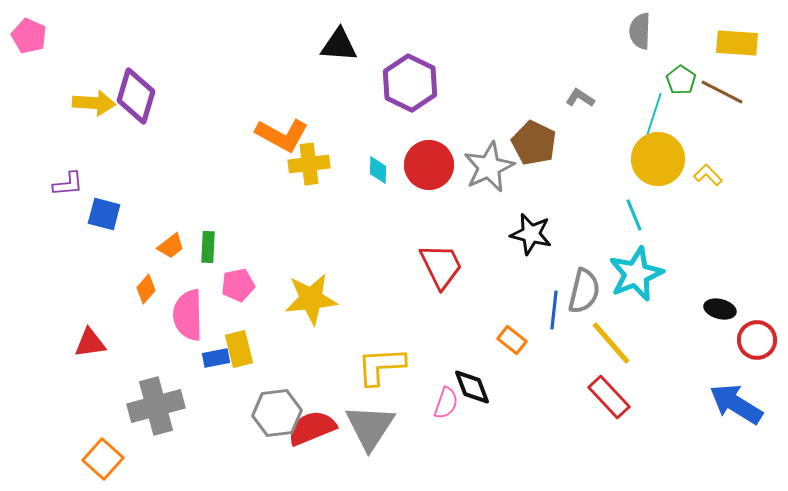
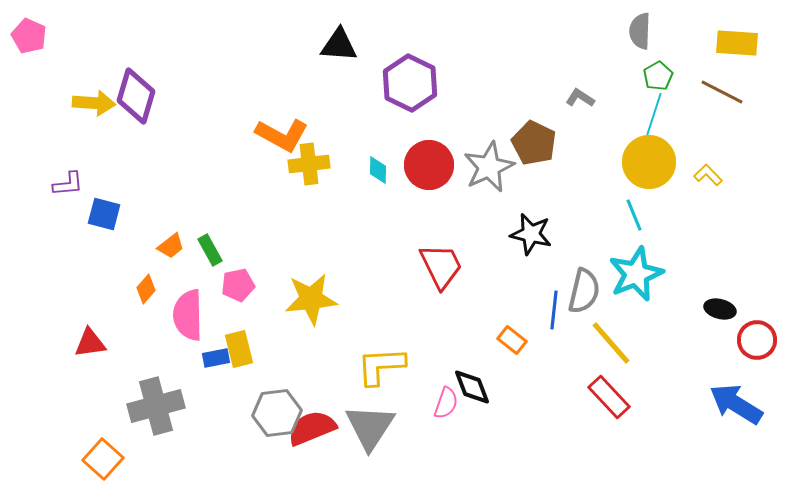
green pentagon at (681, 80): moved 23 px left, 4 px up; rotated 8 degrees clockwise
yellow circle at (658, 159): moved 9 px left, 3 px down
green rectangle at (208, 247): moved 2 px right, 3 px down; rotated 32 degrees counterclockwise
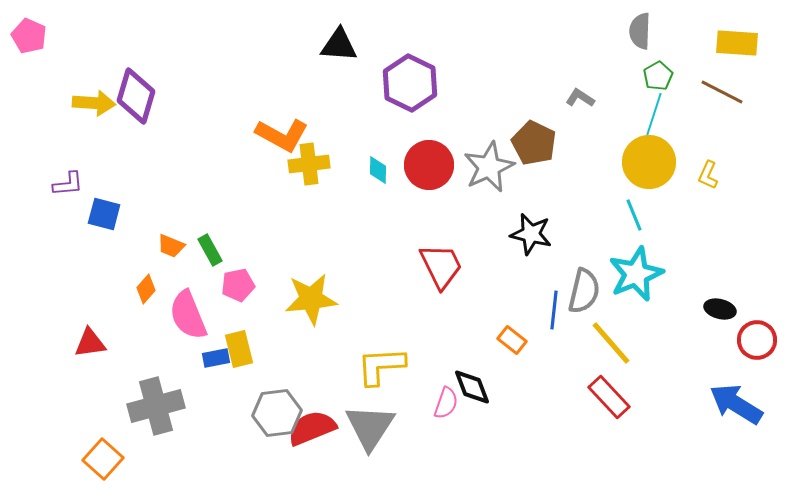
yellow L-shape at (708, 175): rotated 112 degrees counterclockwise
orange trapezoid at (171, 246): rotated 60 degrees clockwise
pink semicircle at (188, 315): rotated 21 degrees counterclockwise
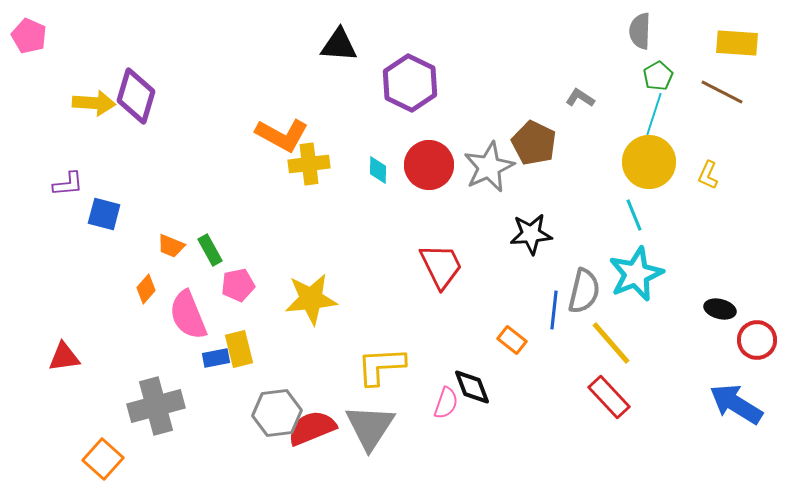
black star at (531, 234): rotated 18 degrees counterclockwise
red triangle at (90, 343): moved 26 px left, 14 px down
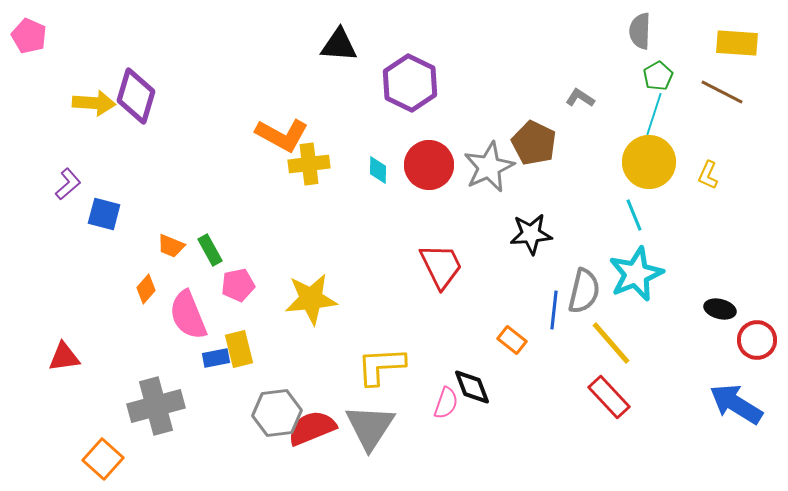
purple L-shape at (68, 184): rotated 36 degrees counterclockwise
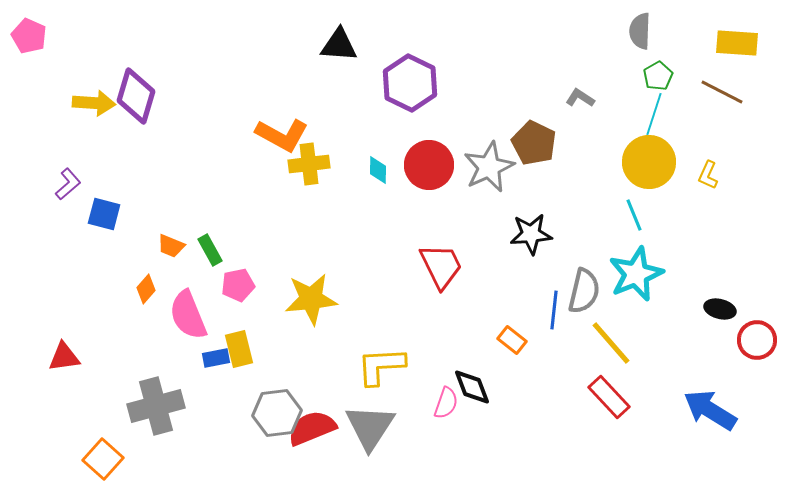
blue arrow at (736, 404): moved 26 px left, 6 px down
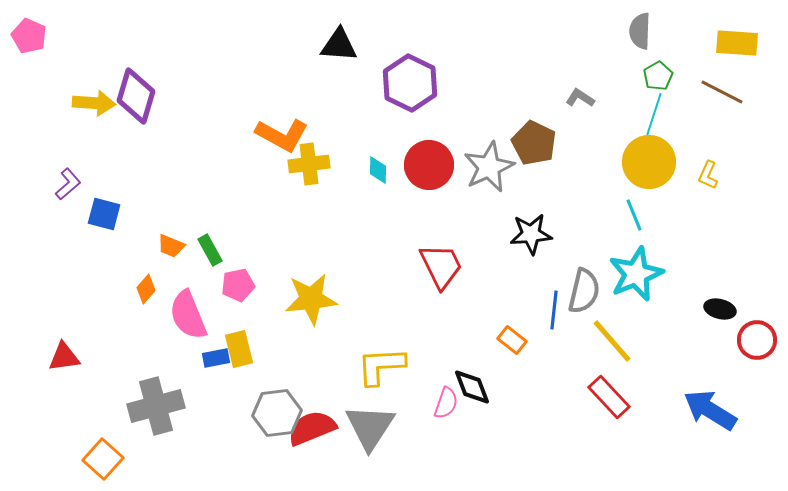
yellow line at (611, 343): moved 1 px right, 2 px up
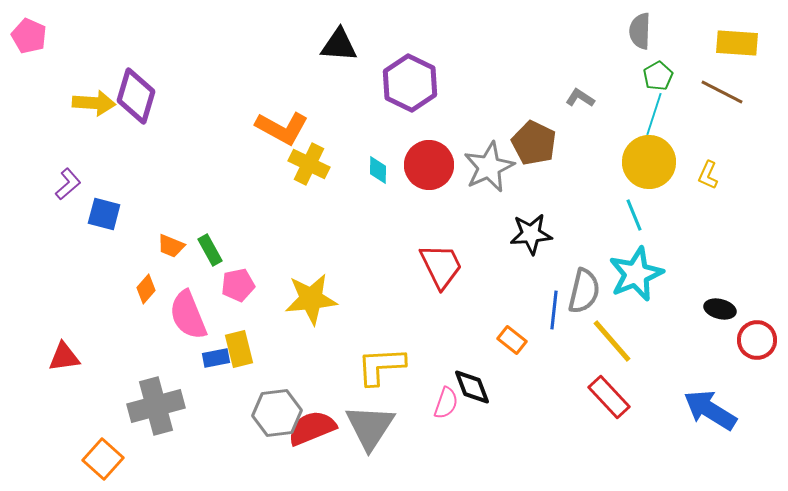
orange L-shape at (282, 135): moved 7 px up
yellow cross at (309, 164): rotated 33 degrees clockwise
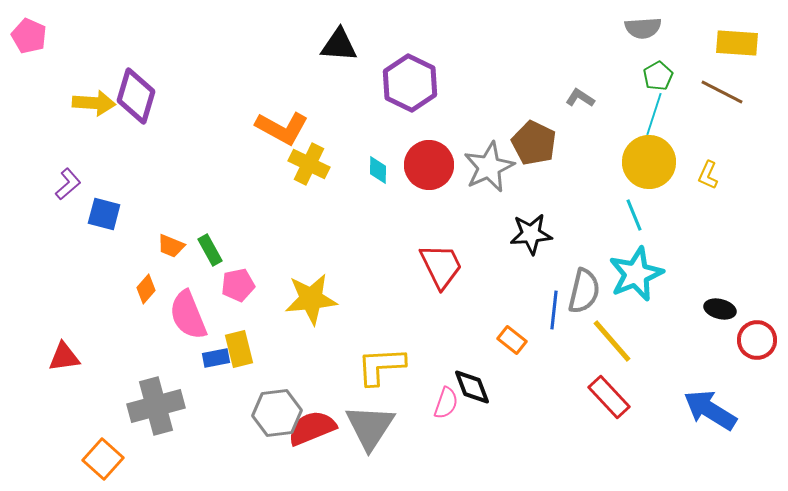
gray semicircle at (640, 31): moved 3 px right, 3 px up; rotated 96 degrees counterclockwise
